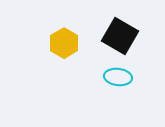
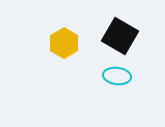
cyan ellipse: moved 1 px left, 1 px up
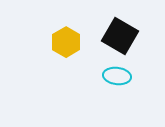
yellow hexagon: moved 2 px right, 1 px up
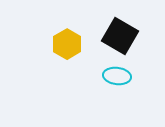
yellow hexagon: moved 1 px right, 2 px down
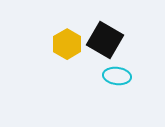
black square: moved 15 px left, 4 px down
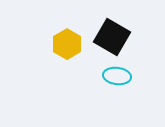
black square: moved 7 px right, 3 px up
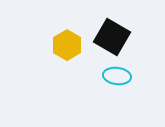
yellow hexagon: moved 1 px down
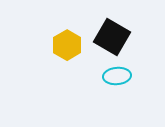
cyan ellipse: rotated 12 degrees counterclockwise
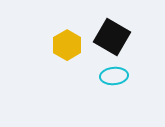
cyan ellipse: moved 3 px left
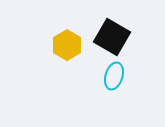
cyan ellipse: rotated 68 degrees counterclockwise
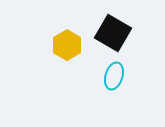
black square: moved 1 px right, 4 px up
